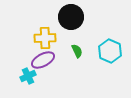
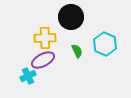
cyan hexagon: moved 5 px left, 7 px up
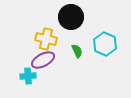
yellow cross: moved 1 px right, 1 px down; rotated 15 degrees clockwise
cyan cross: rotated 21 degrees clockwise
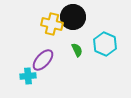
black circle: moved 2 px right
yellow cross: moved 6 px right, 15 px up
green semicircle: moved 1 px up
purple ellipse: rotated 20 degrees counterclockwise
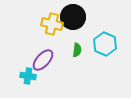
green semicircle: rotated 32 degrees clockwise
cyan cross: rotated 14 degrees clockwise
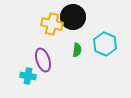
purple ellipse: rotated 60 degrees counterclockwise
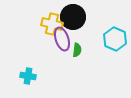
cyan hexagon: moved 10 px right, 5 px up
purple ellipse: moved 19 px right, 21 px up
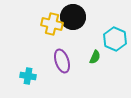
purple ellipse: moved 22 px down
green semicircle: moved 18 px right, 7 px down; rotated 16 degrees clockwise
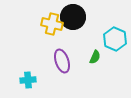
cyan cross: moved 4 px down; rotated 14 degrees counterclockwise
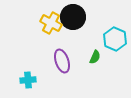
yellow cross: moved 1 px left, 1 px up; rotated 15 degrees clockwise
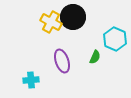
yellow cross: moved 1 px up
cyan cross: moved 3 px right
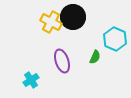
cyan cross: rotated 28 degrees counterclockwise
